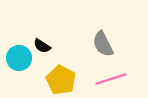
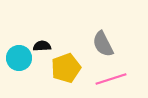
black semicircle: rotated 144 degrees clockwise
yellow pentagon: moved 5 px right, 12 px up; rotated 24 degrees clockwise
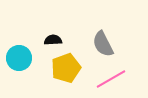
black semicircle: moved 11 px right, 6 px up
pink line: rotated 12 degrees counterclockwise
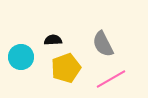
cyan circle: moved 2 px right, 1 px up
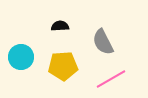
black semicircle: moved 7 px right, 14 px up
gray semicircle: moved 2 px up
yellow pentagon: moved 3 px left, 2 px up; rotated 16 degrees clockwise
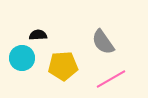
black semicircle: moved 22 px left, 9 px down
gray semicircle: rotated 8 degrees counterclockwise
cyan circle: moved 1 px right, 1 px down
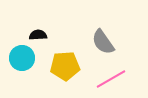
yellow pentagon: moved 2 px right
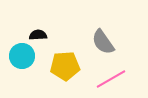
cyan circle: moved 2 px up
